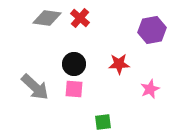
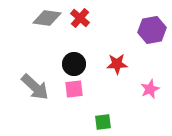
red star: moved 2 px left
pink square: rotated 12 degrees counterclockwise
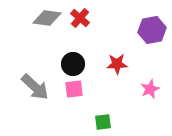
black circle: moved 1 px left
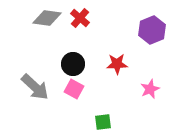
purple hexagon: rotated 12 degrees counterclockwise
pink square: rotated 36 degrees clockwise
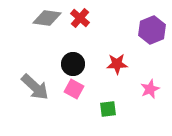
green square: moved 5 px right, 13 px up
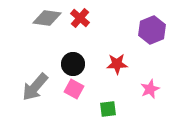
gray arrow: rotated 88 degrees clockwise
